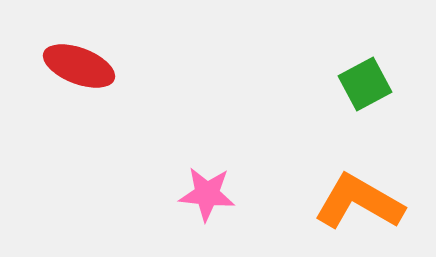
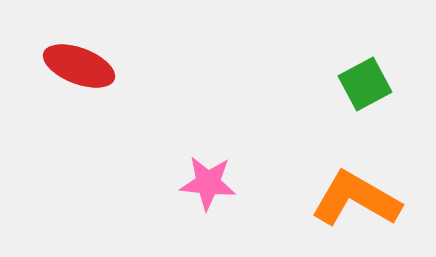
pink star: moved 1 px right, 11 px up
orange L-shape: moved 3 px left, 3 px up
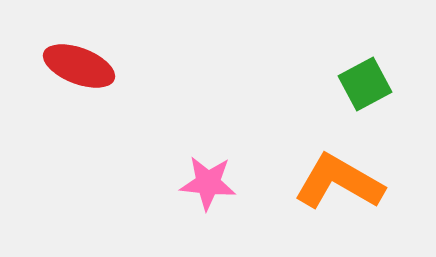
orange L-shape: moved 17 px left, 17 px up
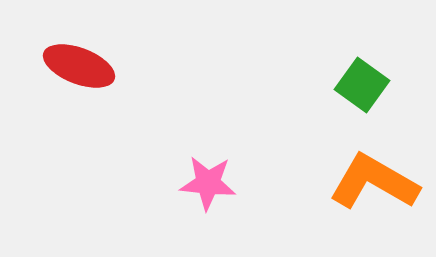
green square: moved 3 px left, 1 px down; rotated 26 degrees counterclockwise
orange L-shape: moved 35 px right
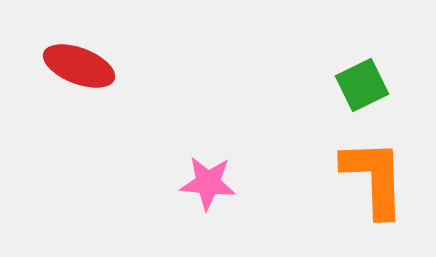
green square: rotated 28 degrees clockwise
orange L-shape: moved 4 px up; rotated 58 degrees clockwise
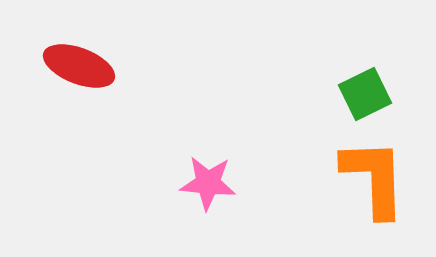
green square: moved 3 px right, 9 px down
